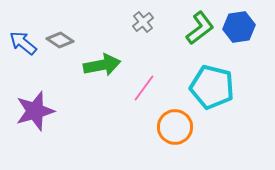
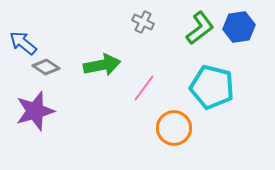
gray cross: rotated 25 degrees counterclockwise
gray diamond: moved 14 px left, 27 px down
orange circle: moved 1 px left, 1 px down
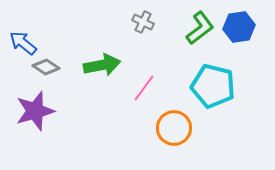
cyan pentagon: moved 1 px right, 1 px up
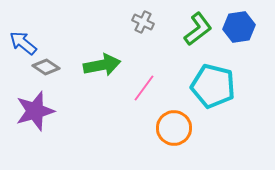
green L-shape: moved 2 px left, 1 px down
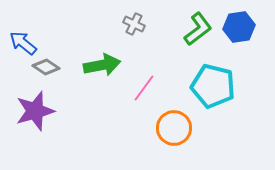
gray cross: moved 9 px left, 2 px down
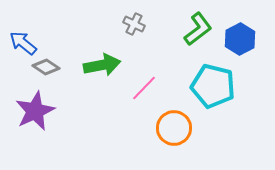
blue hexagon: moved 1 px right, 12 px down; rotated 20 degrees counterclockwise
pink line: rotated 8 degrees clockwise
purple star: rotated 9 degrees counterclockwise
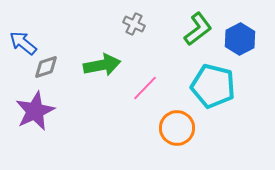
gray diamond: rotated 52 degrees counterclockwise
pink line: moved 1 px right
orange circle: moved 3 px right
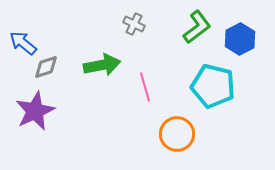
green L-shape: moved 1 px left, 2 px up
pink line: moved 1 px up; rotated 60 degrees counterclockwise
orange circle: moved 6 px down
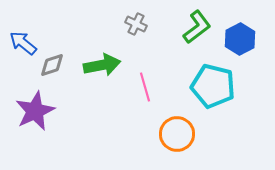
gray cross: moved 2 px right
gray diamond: moved 6 px right, 2 px up
